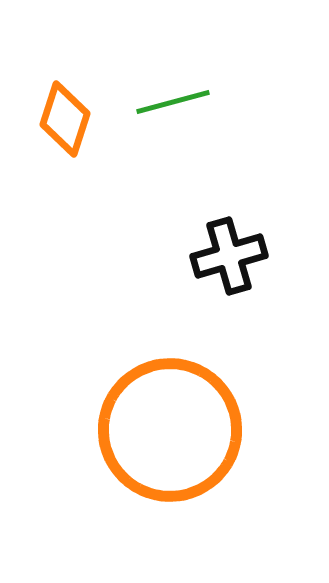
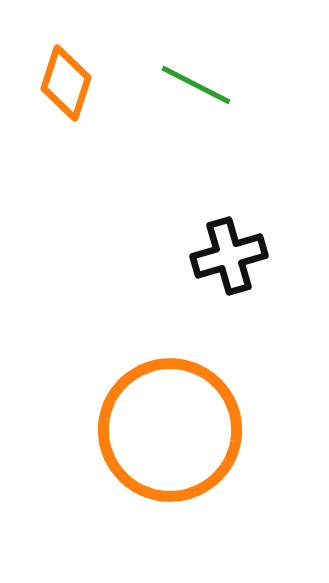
green line: moved 23 px right, 17 px up; rotated 42 degrees clockwise
orange diamond: moved 1 px right, 36 px up
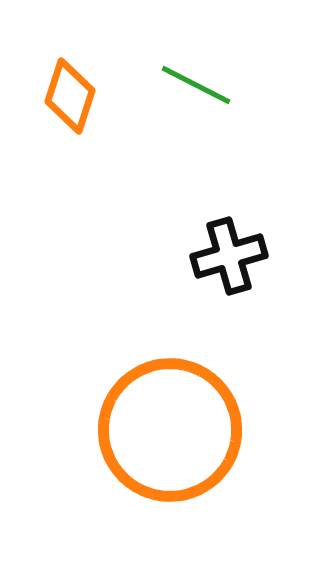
orange diamond: moved 4 px right, 13 px down
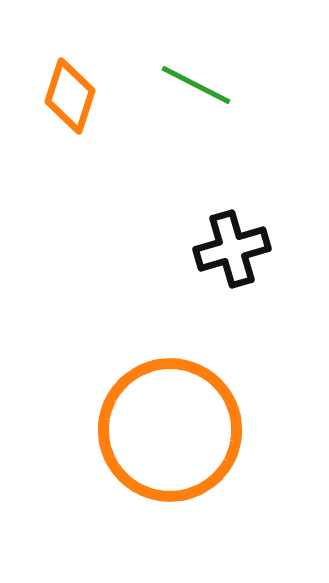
black cross: moved 3 px right, 7 px up
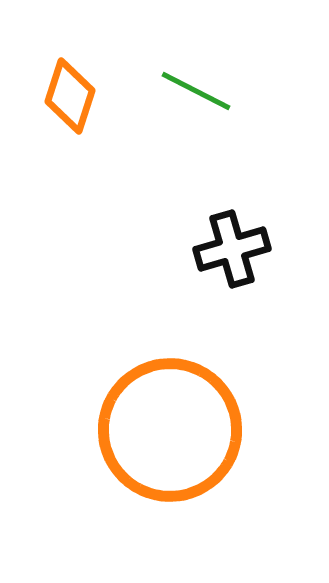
green line: moved 6 px down
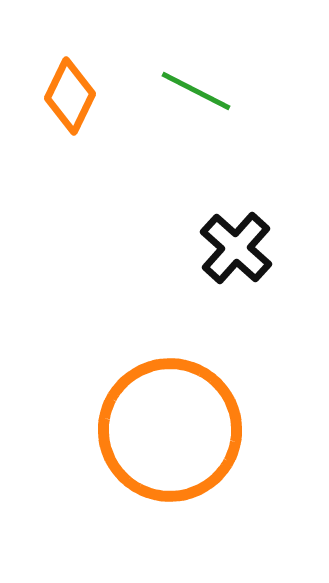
orange diamond: rotated 8 degrees clockwise
black cross: moved 4 px right, 1 px up; rotated 32 degrees counterclockwise
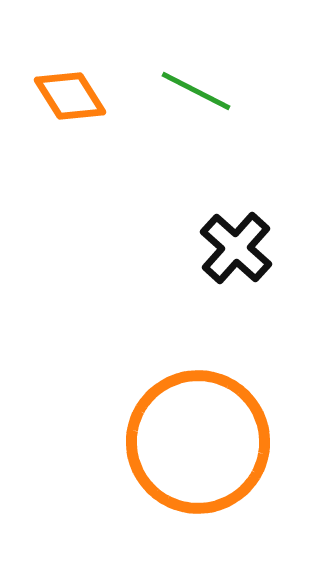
orange diamond: rotated 58 degrees counterclockwise
orange circle: moved 28 px right, 12 px down
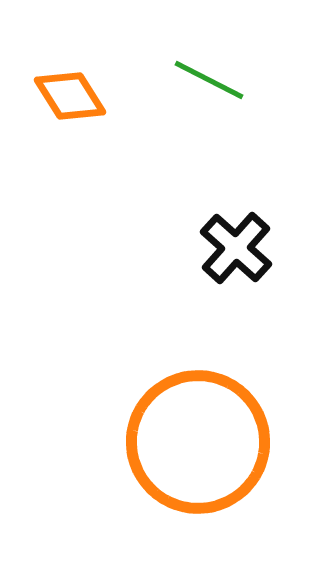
green line: moved 13 px right, 11 px up
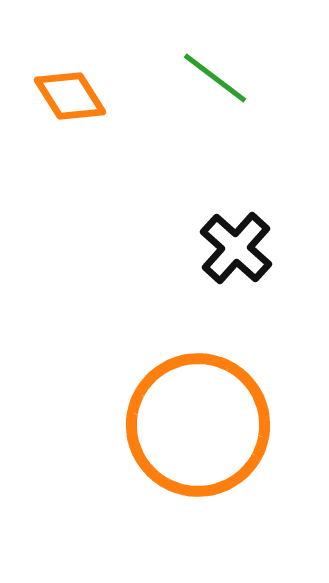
green line: moved 6 px right, 2 px up; rotated 10 degrees clockwise
orange circle: moved 17 px up
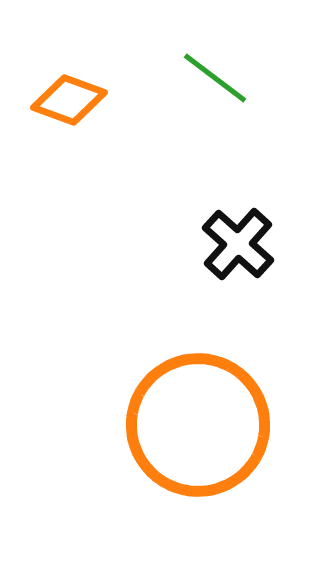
orange diamond: moved 1 px left, 4 px down; rotated 38 degrees counterclockwise
black cross: moved 2 px right, 4 px up
